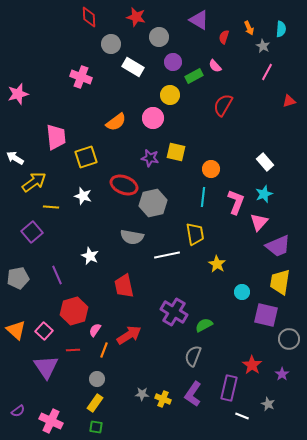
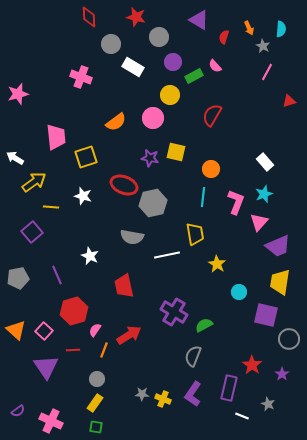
red semicircle at (223, 105): moved 11 px left, 10 px down
cyan circle at (242, 292): moved 3 px left
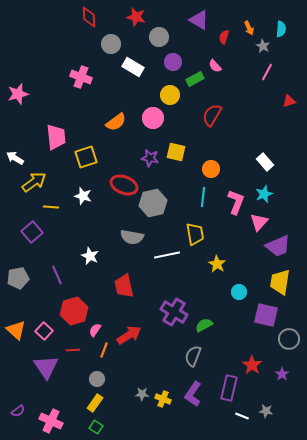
green rectangle at (194, 76): moved 1 px right, 3 px down
gray star at (268, 404): moved 2 px left, 7 px down; rotated 16 degrees counterclockwise
green square at (96, 427): rotated 24 degrees clockwise
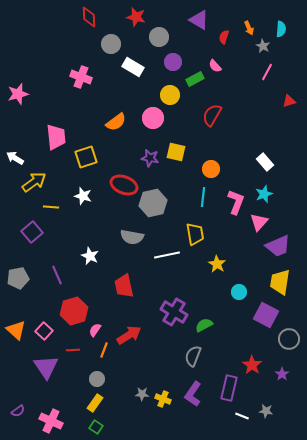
purple square at (266, 315): rotated 15 degrees clockwise
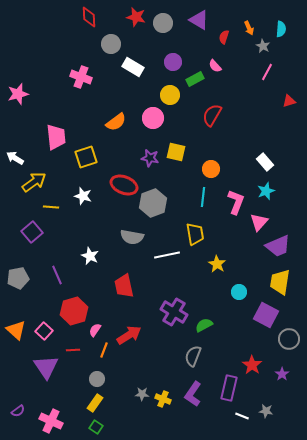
gray circle at (159, 37): moved 4 px right, 14 px up
cyan star at (264, 194): moved 2 px right, 3 px up
gray hexagon at (153, 203): rotated 8 degrees counterclockwise
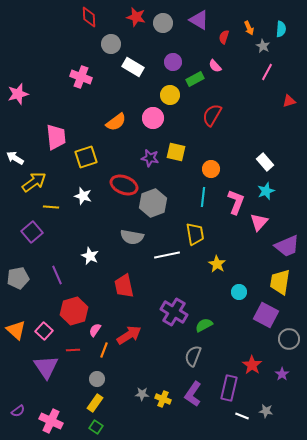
purple trapezoid at (278, 246): moved 9 px right
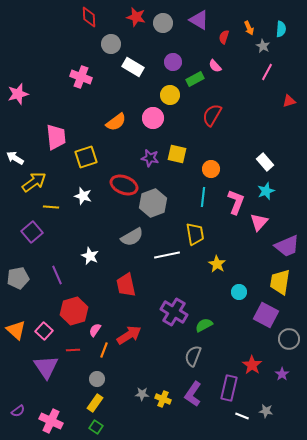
yellow square at (176, 152): moved 1 px right, 2 px down
gray semicircle at (132, 237): rotated 40 degrees counterclockwise
red trapezoid at (124, 286): moved 2 px right, 1 px up
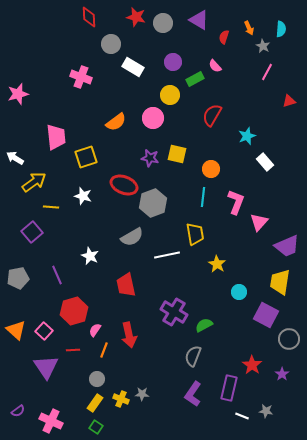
cyan star at (266, 191): moved 19 px left, 55 px up
red arrow at (129, 335): rotated 110 degrees clockwise
yellow cross at (163, 399): moved 42 px left
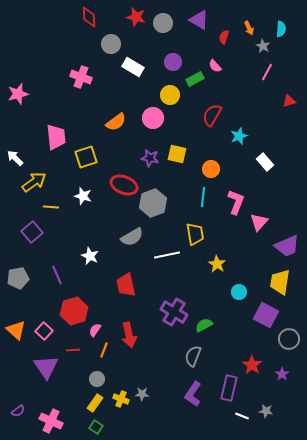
cyan star at (247, 136): moved 8 px left
white arrow at (15, 158): rotated 12 degrees clockwise
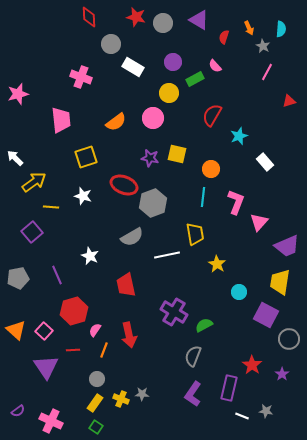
yellow circle at (170, 95): moved 1 px left, 2 px up
pink trapezoid at (56, 137): moved 5 px right, 17 px up
